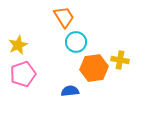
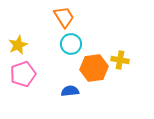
cyan circle: moved 5 px left, 2 px down
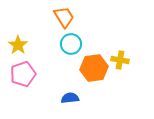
yellow star: rotated 12 degrees counterclockwise
blue semicircle: moved 7 px down
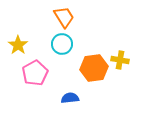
cyan circle: moved 9 px left
pink pentagon: moved 12 px right, 1 px up; rotated 10 degrees counterclockwise
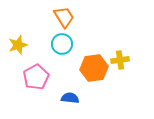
yellow star: rotated 18 degrees clockwise
yellow cross: rotated 18 degrees counterclockwise
pink pentagon: moved 1 px right, 4 px down
blue semicircle: rotated 12 degrees clockwise
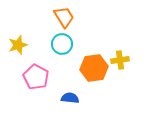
pink pentagon: rotated 15 degrees counterclockwise
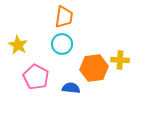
orange trapezoid: rotated 40 degrees clockwise
yellow star: rotated 24 degrees counterclockwise
yellow cross: rotated 12 degrees clockwise
blue semicircle: moved 1 px right, 10 px up
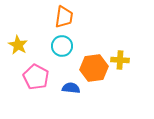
cyan circle: moved 2 px down
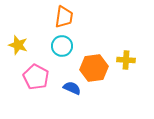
yellow star: rotated 12 degrees counterclockwise
yellow cross: moved 6 px right
blue semicircle: moved 1 px right; rotated 18 degrees clockwise
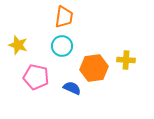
pink pentagon: rotated 15 degrees counterclockwise
